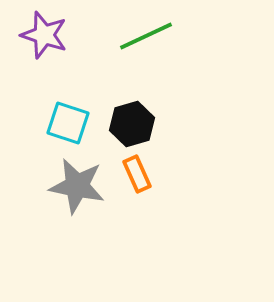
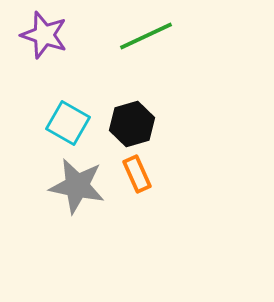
cyan square: rotated 12 degrees clockwise
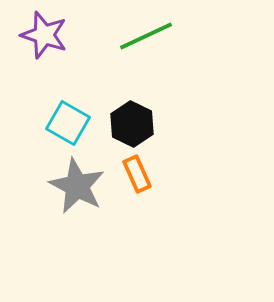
black hexagon: rotated 18 degrees counterclockwise
gray star: rotated 16 degrees clockwise
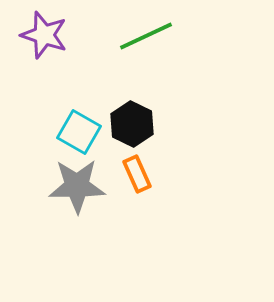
cyan square: moved 11 px right, 9 px down
gray star: rotated 28 degrees counterclockwise
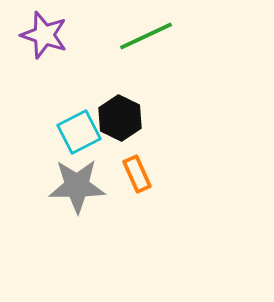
black hexagon: moved 12 px left, 6 px up
cyan square: rotated 33 degrees clockwise
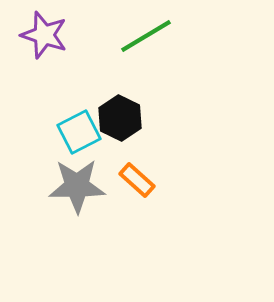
green line: rotated 6 degrees counterclockwise
orange rectangle: moved 6 px down; rotated 24 degrees counterclockwise
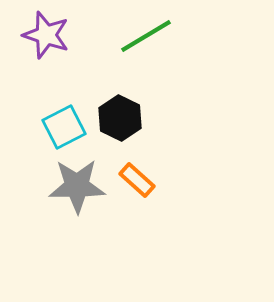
purple star: moved 2 px right
cyan square: moved 15 px left, 5 px up
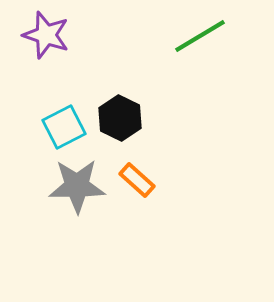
green line: moved 54 px right
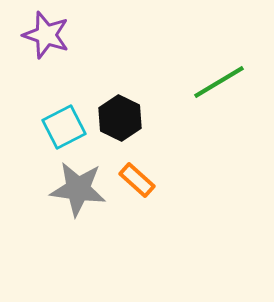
green line: moved 19 px right, 46 px down
gray star: moved 1 px right, 3 px down; rotated 8 degrees clockwise
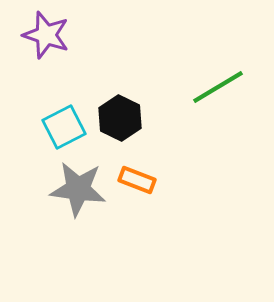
green line: moved 1 px left, 5 px down
orange rectangle: rotated 21 degrees counterclockwise
